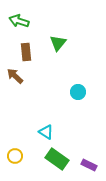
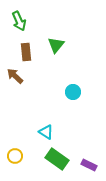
green arrow: rotated 132 degrees counterclockwise
green triangle: moved 2 px left, 2 px down
cyan circle: moved 5 px left
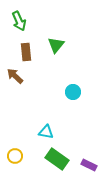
cyan triangle: rotated 21 degrees counterclockwise
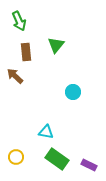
yellow circle: moved 1 px right, 1 px down
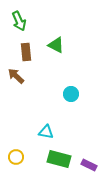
green triangle: rotated 42 degrees counterclockwise
brown arrow: moved 1 px right
cyan circle: moved 2 px left, 2 px down
green rectangle: moved 2 px right; rotated 20 degrees counterclockwise
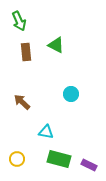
brown arrow: moved 6 px right, 26 px down
yellow circle: moved 1 px right, 2 px down
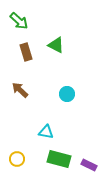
green arrow: rotated 24 degrees counterclockwise
brown rectangle: rotated 12 degrees counterclockwise
cyan circle: moved 4 px left
brown arrow: moved 2 px left, 12 px up
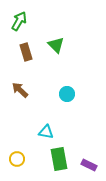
green arrow: rotated 102 degrees counterclockwise
green triangle: rotated 18 degrees clockwise
green rectangle: rotated 65 degrees clockwise
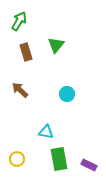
green triangle: rotated 24 degrees clockwise
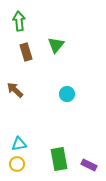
green arrow: rotated 36 degrees counterclockwise
brown arrow: moved 5 px left
cyan triangle: moved 27 px left, 12 px down; rotated 21 degrees counterclockwise
yellow circle: moved 5 px down
